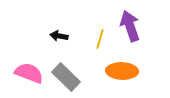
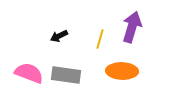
purple arrow: moved 2 px right, 1 px down; rotated 36 degrees clockwise
black arrow: rotated 36 degrees counterclockwise
gray rectangle: moved 2 px up; rotated 36 degrees counterclockwise
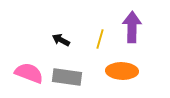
purple arrow: rotated 16 degrees counterclockwise
black arrow: moved 2 px right, 4 px down; rotated 54 degrees clockwise
gray rectangle: moved 1 px right, 2 px down
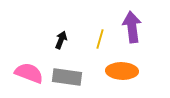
purple arrow: rotated 8 degrees counterclockwise
black arrow: rotated 84 degrees clockwise
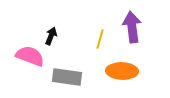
black arrow: moved 10 px left, 4 px up
pink semicircle: moved 1 px right, 17 px up
